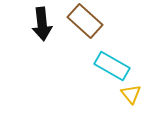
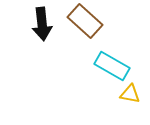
yellow triangle: moved 1 px left; rotated 40 degrees counterclockwise
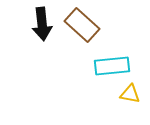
brown rectangle: moved 3 px left, 4 px down
cyan rectangle: rotated 36 degrees counterclockwise
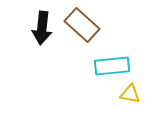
black arrow: moved 4 px down; rotated 12 degrees clockwise
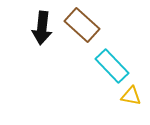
cyan rectangle: rotated 52 degrees clockwise
yellow triangle: moved 1 px right, 2 px down
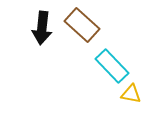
yellow triangle: moved 2 px up
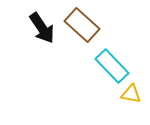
black arrow: rotated 40 degrees counterclockwise
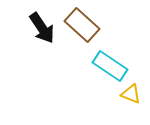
cyan rectangle: moved 2 px left; rotated 12 degrees counterclockwise
yellow triangle: rotated 10 degrees clockwise
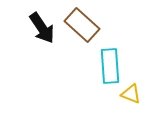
cyan rectangle: rotated 52 degrees clockwise
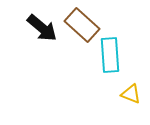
black arrow: rotated 16 degrees counterclockwise
cyan rectangle: moved 11 px up
